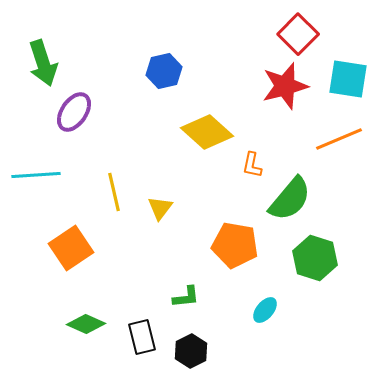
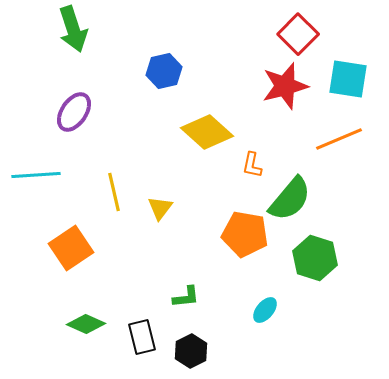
green arrow: moved 30 px right, 34 px up
orange pentagon: moved 10 px right, 11 px up
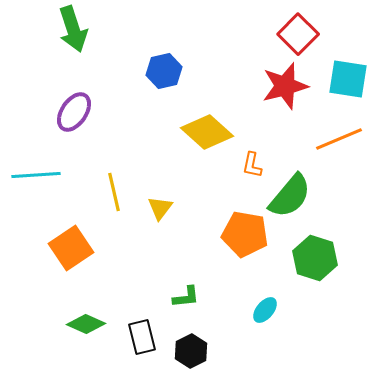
green semicircle: moved 3 px up
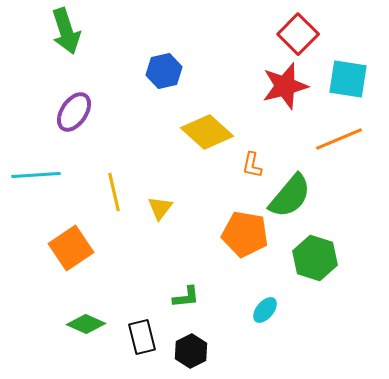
green arrow: moved 7 px left, 2 px down
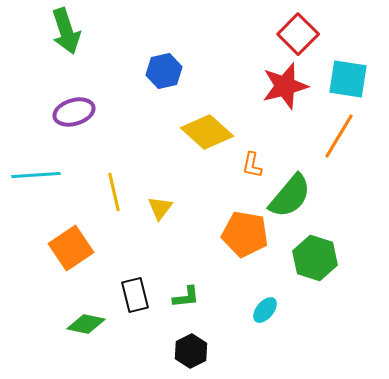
purple ellipse: rotated 39 degrees clockwise
orange line: moved 3 px up; rotated 36 degrees counterclockwise
green diamond: rotated 12 degrees counterclockwise
black rectangle: moved 7 px left, 42 px up
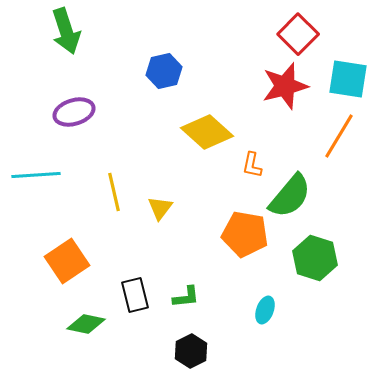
orange square: moved 4 px left, 13 px down
cyan ellipse: rotated 20 degrees counterclockwise
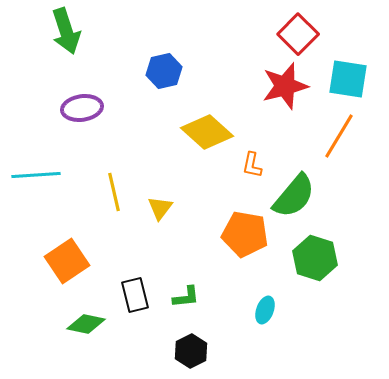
purple ellipse: moved 8 px right, 4 px up; rotated 9 degrees clockwise
green semicircle: moved 4 px right
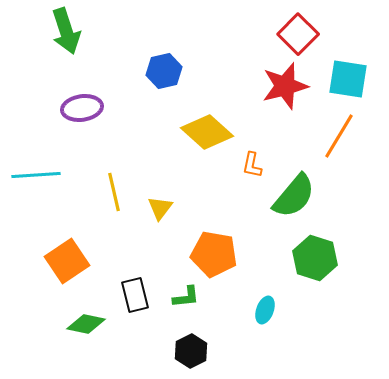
orange pentagon: moved 31 px left, 20 px down
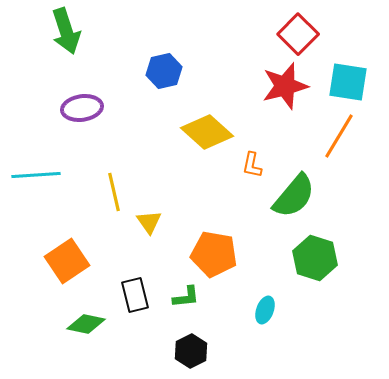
cyan square: moved 3 px down
yellow triangle: moved 11 px left, 14 px down; rotated 12 degrees counterclockwise
